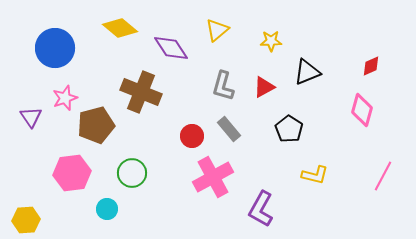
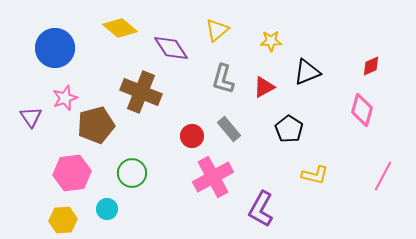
gray L-shape: moved 7 px up
yellow hexagon: moved 37 px right
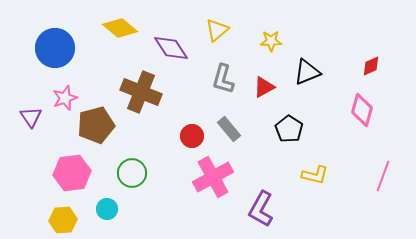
pink line: rotated 8 degrees counterclockwise
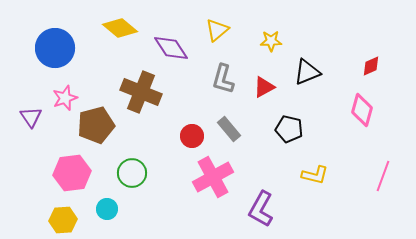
black pentagon: rotated 20 degrees counterclockwise
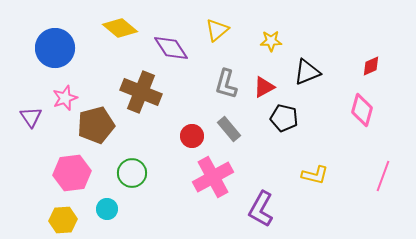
gray L-shape: moved 3 px right, 5 px down
black pentagon: moved 5 px left, 11 px up
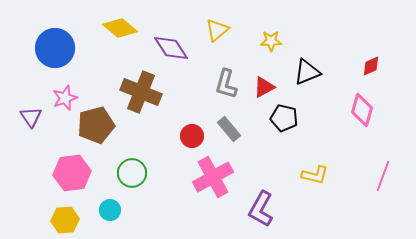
cyan circle: moved 3 px right, 1 px down
yellow hexagon: moved 2 px right
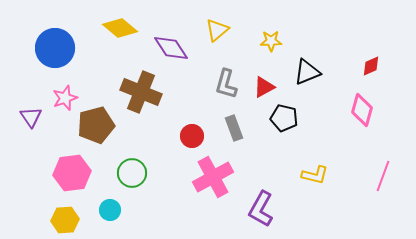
gray rectangle: moved 5 px right, 1 px up; rotated 20 degrees clockwise
